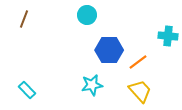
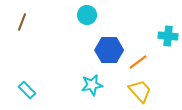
brown line: moved 2 px left, 3 px down
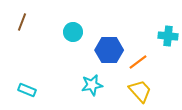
cyan circle: moved 14 px left, 17 px down
cyan rectangle: rotated 24 degrees counterclockwise
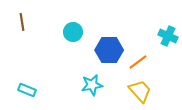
brown line: rotated 30 degrees counterclockwise
cyan cross: rotated 18 degrees clockwise
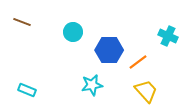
brown line: rotated 60 degrees counterclockwise
yellow trapezoid: moved 6 px right
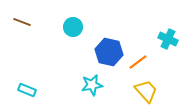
cyan circle: moved 5 px up
cyan cross: moved 3 px down
blue hexagon: moved 2 px down; rotated 12 degrees clockwise
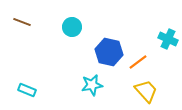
cyan circle: moved 1 px left
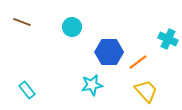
blue hexagon: rotated 12 degrees counterclockwise
cyan rectangle: rotated 30 degrees clockwise
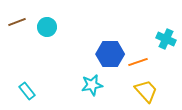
brown line: moved 5 px left; rotated 42 degrees counterclockwise
cyan circle: moved 25 px left
cyan cross: moved 2 px left
blue hexagon: moved 1 px right, 2 px down
orange line: rotated 18 degrees clockwise
cyan rectangle: moved 1 px down
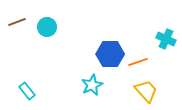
cyan star: rotated 15 degrees counterclockwise
